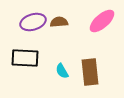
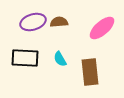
pink ellipse: moved 7 px down
cyan semicircle: moved 2 px left, 12 px up
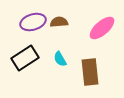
black rectangle: rotated 36 degrees counterclockwise
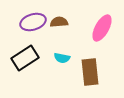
pink ellipse: rotated 20 degrees counterclockwise
cyan semicircle: moved 2 px right, 1 px up; rotated 49 degrees counterclockwise
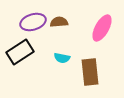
black rectangle: moved 5 px left, 6 px up
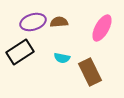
brown rectangle: rotated 20 degrees counterclockwise
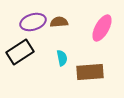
cyan semicircle: rotated 112 degrees counterclockwise
brown rectangle: rotated 68 degrees counterclockwise
